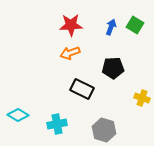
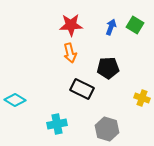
orange arrow: rotated 84 degrees counterclockwise
black pentagon: moved 5 px left
cyan diamond: moved 3 px left, 15 px up
gray hexagon: moved 3 px right, 1 px up
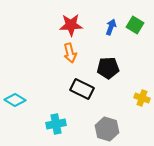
cyan cross: moved 1 px left
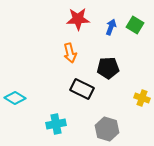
red star: moved 7 px right, 6 px up
cyan diamond: moved 2 px up
